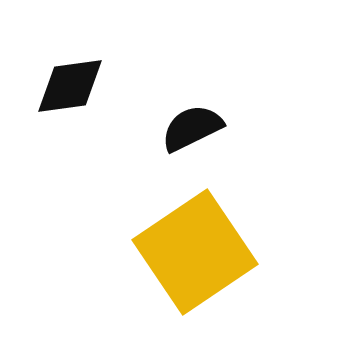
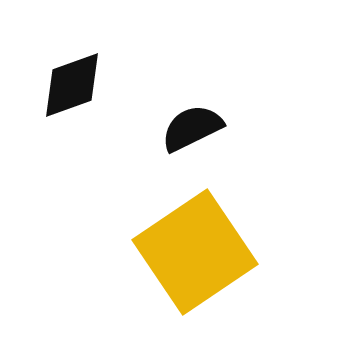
black diamond: moved 2 px right, 1 px up; rotated 12 degrees counterclockwise
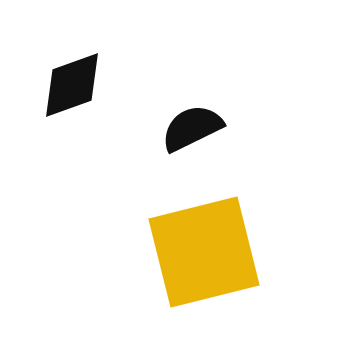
yellow square: moved 9 px right; rotated 20 degrees clockwise
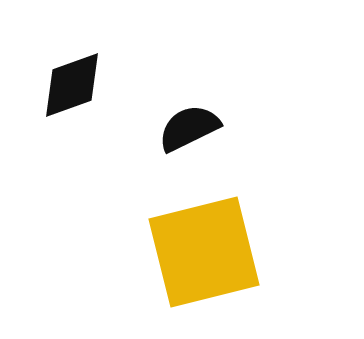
black semicircle: moved 3 px left
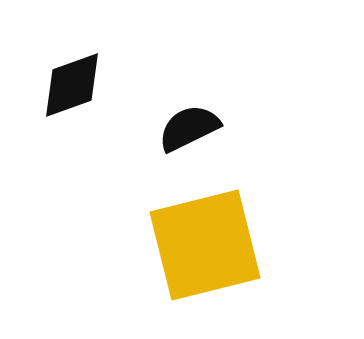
yellow square: moved 1 px right, 7 px up
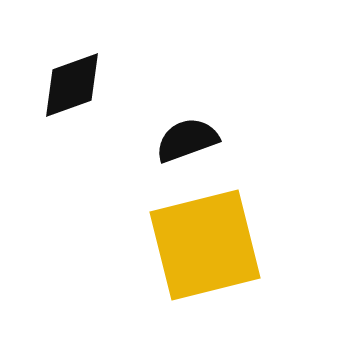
black semicircle: moved 2 px left, 12 px down; rotated 6 degrees clockwise
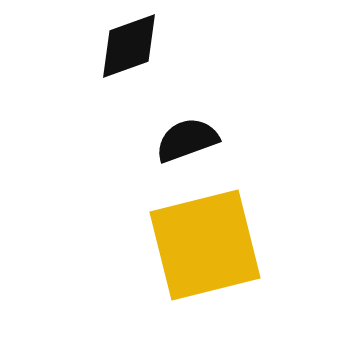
black diamond: moved 57 px right, 39 px up
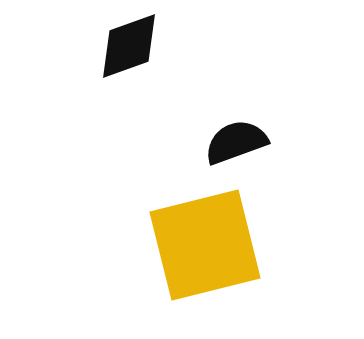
black semicircle: moved 49 px right, 2 px down
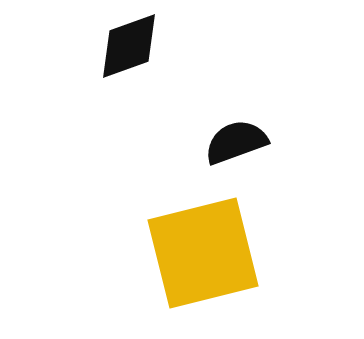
yellow square: moved 2 px left, 8 px down
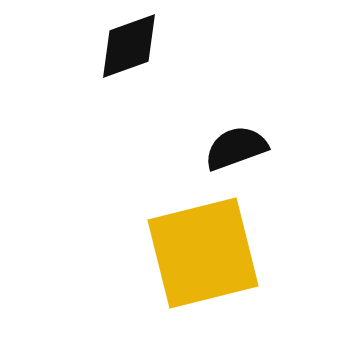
black semicircle: moved 6 px down
